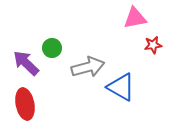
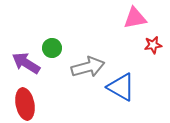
purple arrow: rotated 12 degrees counterclockwise
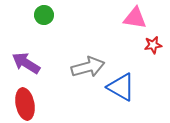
pink triangle: rotated 20 degrees clockwise
green circle: moved 8 px left, 33 px up
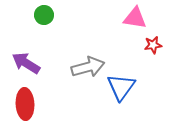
blue triangle: rotated 36 degrees clockwise
red ellipse: rotated 8 degrees clockwise
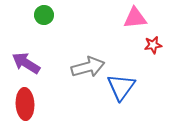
pink triangle: rotated 15 degrees counterclockwise
